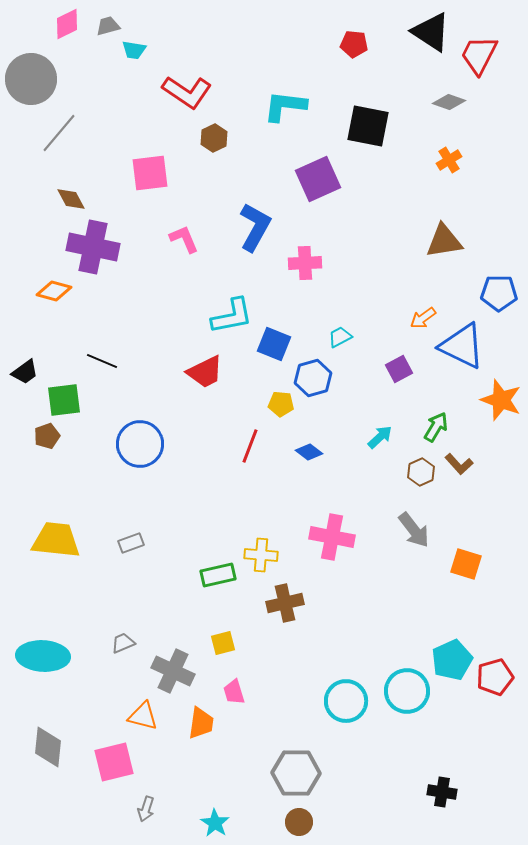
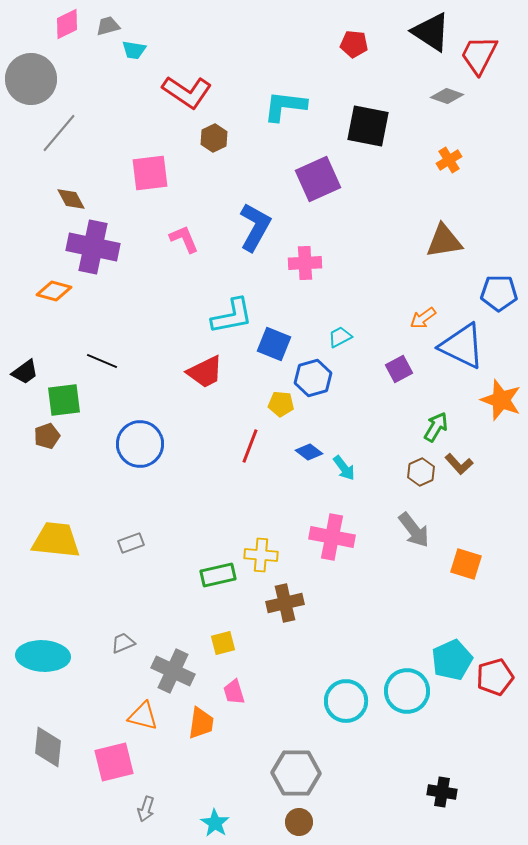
gray diamond at (449, 102): moved 2 px left, 6 px up
cyan arrow at (380, 437): moved 36 px left, 31 px down; rotated 96 degrees clockwise
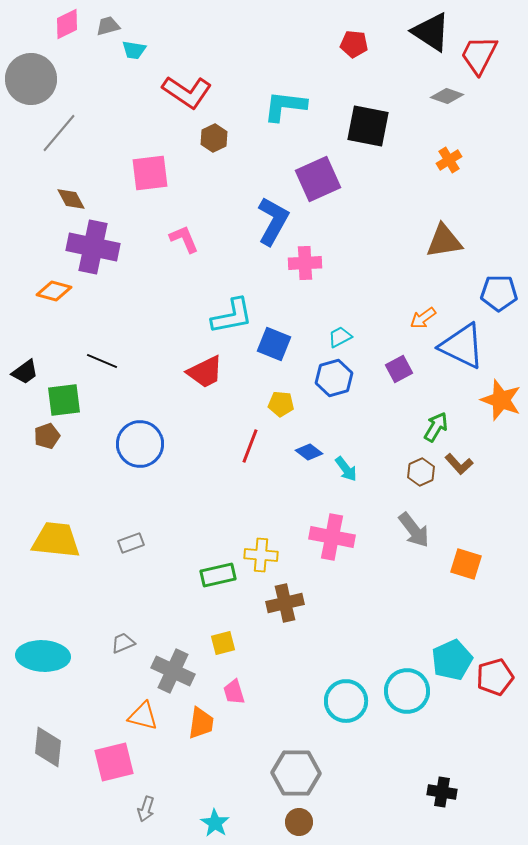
blue L-shape at (255, 227): moved 18 px right, 6 px up
blue hexagon at (313, 378): moved 21 px right
cyan arrow at (344, 468): moved 2 px right, 1 px down
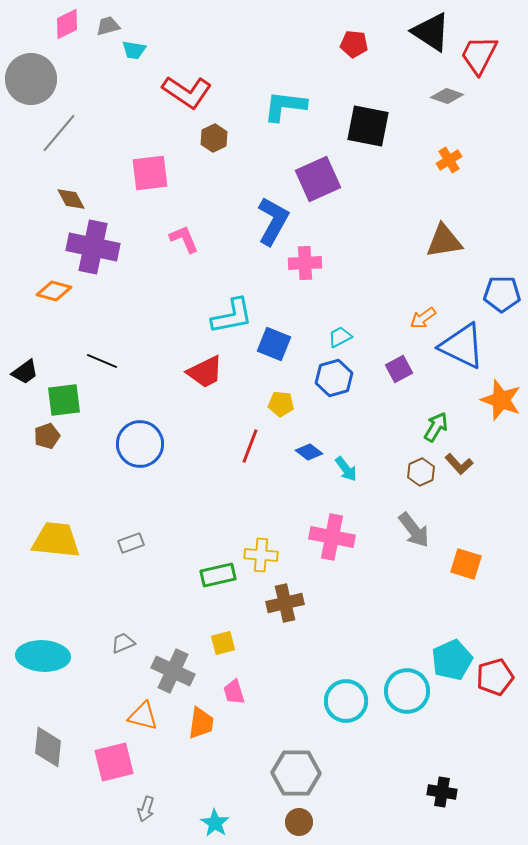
blue pentagon at (499, 293): moved 3 px right, 1 px down
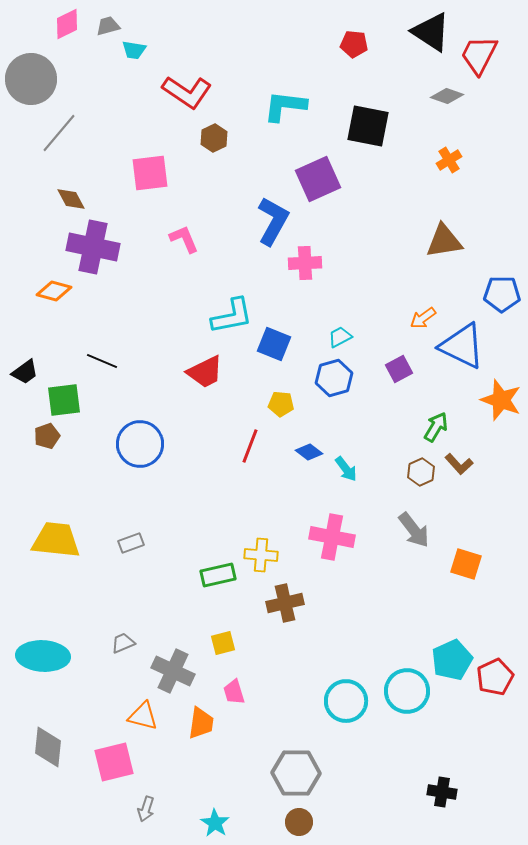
red pentagon at (495, 677): rotated 9 degrees counterclockwise
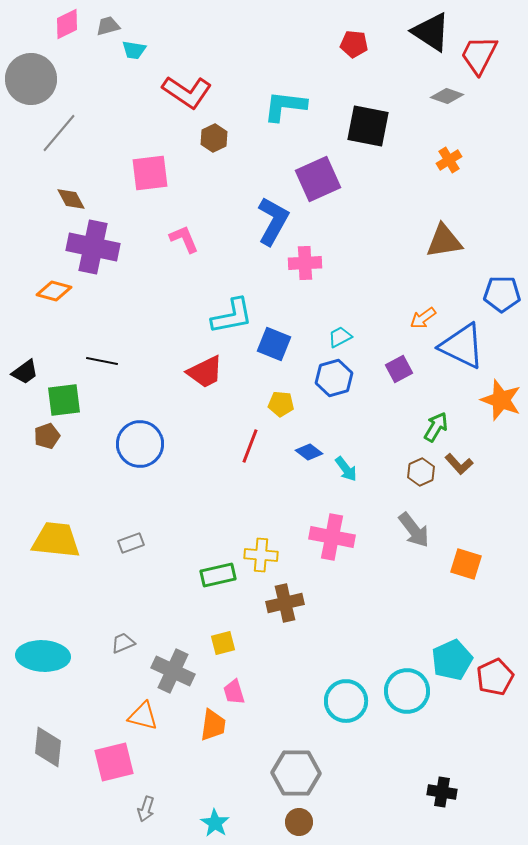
black line at (102, 361): rotated 12 degrees counterclockwise
orange trapezoid at (201, 723): moved 12 px right, 2 px down
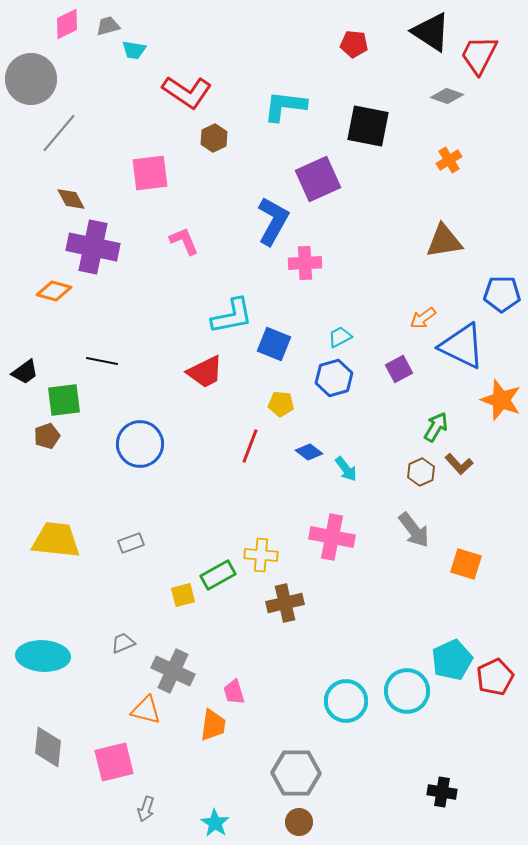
pink L-shape at (184, 239): moved 2 px down
green rectangle at (218, 575): rotated 16 degrees counterclockwise
yellow square at (223, 643): moved 40 px left, 48 px up
orange triangle at (143, 716): moved 3 px right, 6 px up
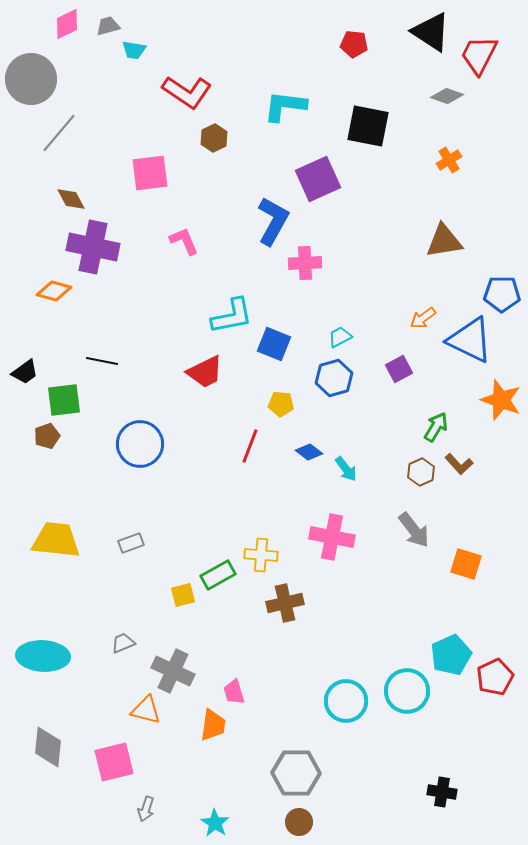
blue triangle at (462, 346): moved 8 px right, 6 px up
cyan pentagon at (452, 660): moved 1 px left, 5 px up
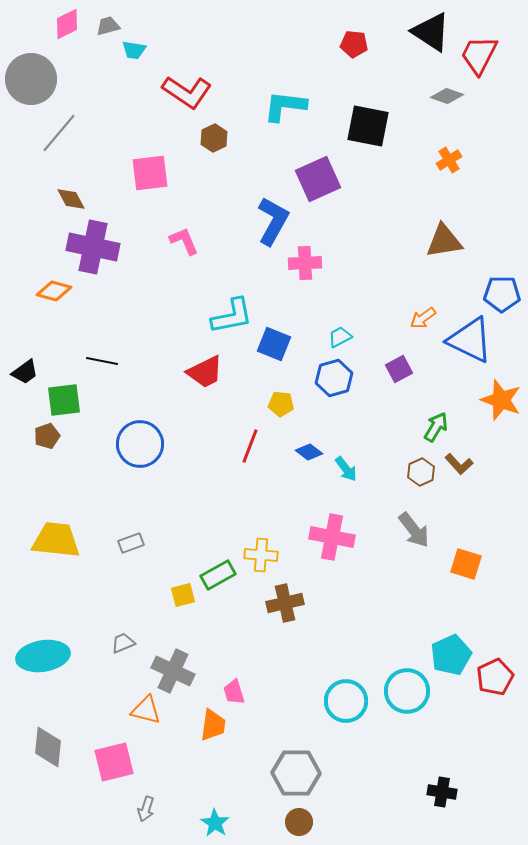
cyan ellipse at (43, 656): rotated 12 degrees counterclockwise
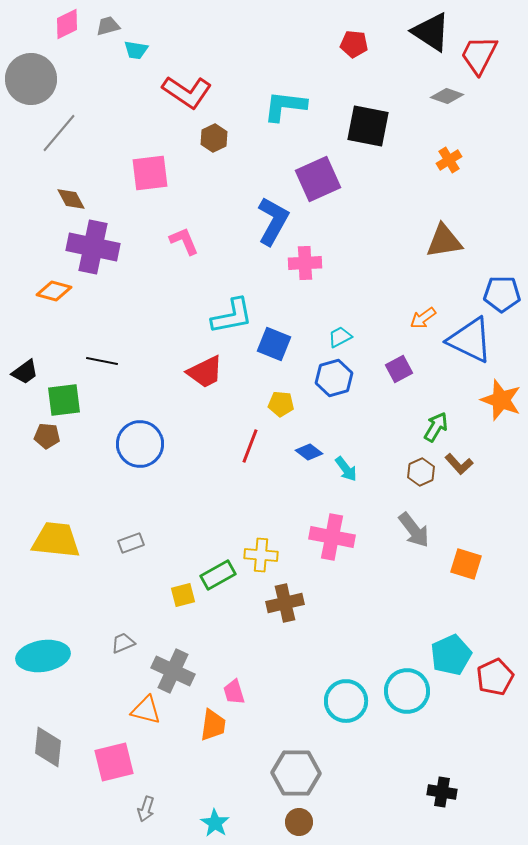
cyan trapezoid at (134, 50): moved 2 px right
brown pentagon at (47, 436): rotated 25 degrees clockwise
